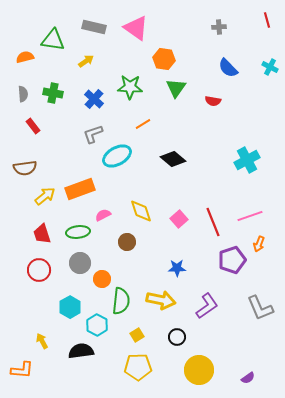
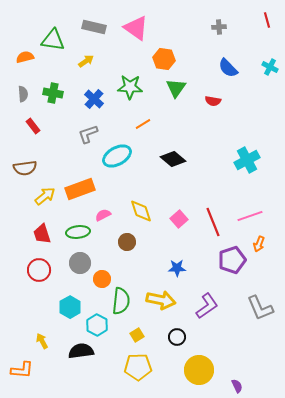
gray L-shape at (93, 134): moved 5 px left
purple semicircle at (248, 378): moved 11 px left, 8 px down; rotated 80 degrees counterclockwise
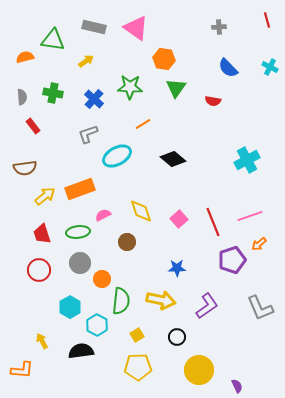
gray semicircle at (23, 94): moved 1 px left, 3 px down
orange arrow at (259, 244): rotated 28 degrees clockwise
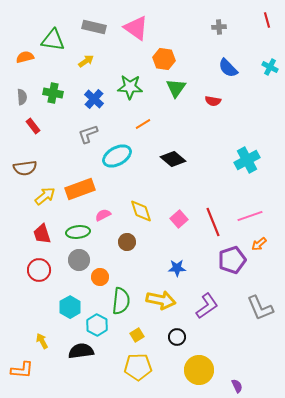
gray circle at (80, 263): moved 1 px left, 3 px up
orange circle at (102, 279): moved 2 px left, 2 px up
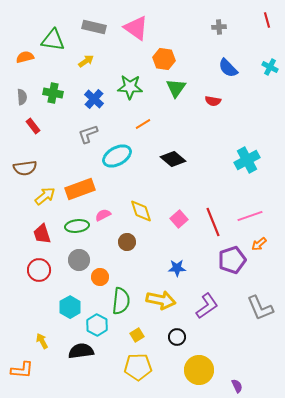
green ellipse at (78, 232): moved 1 px left, 6 px up
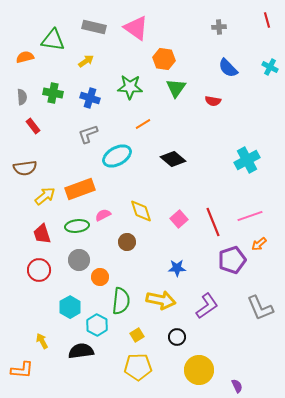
blue cross at (94, 99): moved 4 px left, 1 px up; rotated 24 degrees counterclockwise
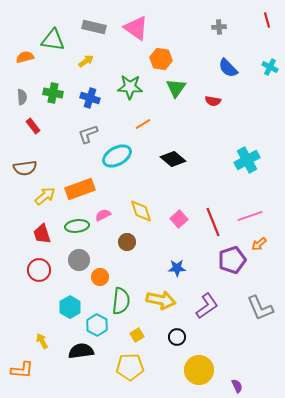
orange hexagon at (164, 59): moved 3 px left
yellow pentagon at (138, 367): moved 8 px left
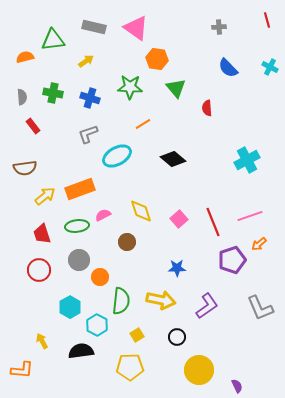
green triangle at (53, 40): rotated 15 degrees counterclockwise
orange hexagon at (161, 59): moved 4 px left
green triangle at (176, 88): rotated 15 degrees counterclockwise
red semicircle at (213, 101): moved 6 px left, 7 px down; rotated 77 degrees clockwise
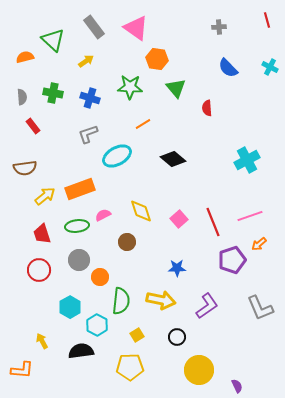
gray rectangle at (94, 27): rotated 40 degrees clockwise
green triangle at (53, 40): rotated 50 degrees clockwise
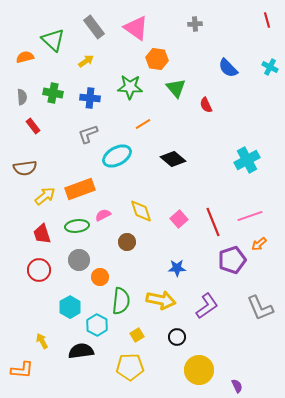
gray cross at (219, 27): moved 24 px left, 3 px up
blue cross at (90, 98): rotated 12 degrees counterclockwise
red semicircle at (207, 108): moved 1 px left, 3 px up; rotated 21 degrees counterclockwise
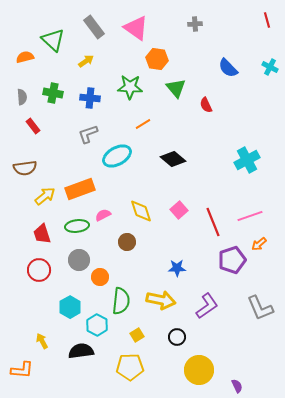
pink square at (179, 219): moved 9 px up
